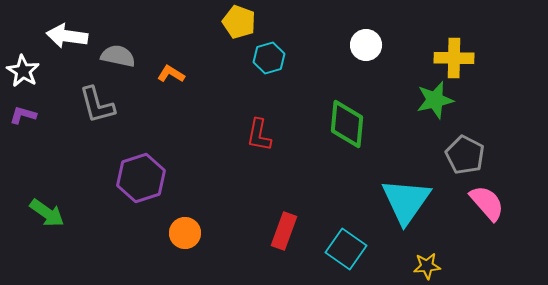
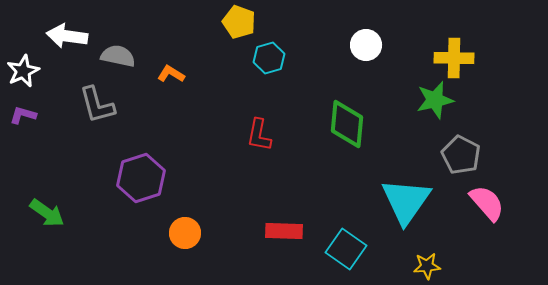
white star: rotated 16 degrees clockwise
gray pentagon: moved 4 px left
red rectangle: rotated 72 degrees clockwise
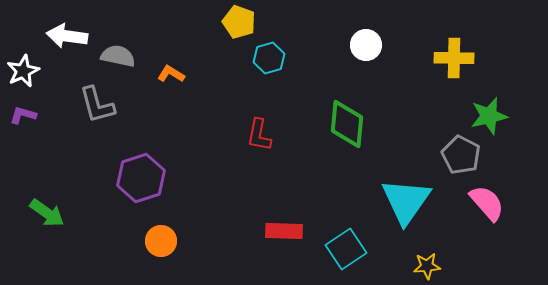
green star: moved 54 px right, 16 px down
orange circle: moved 24 px left, 8 px down
cyan square: rotated 21 degrees clockwise
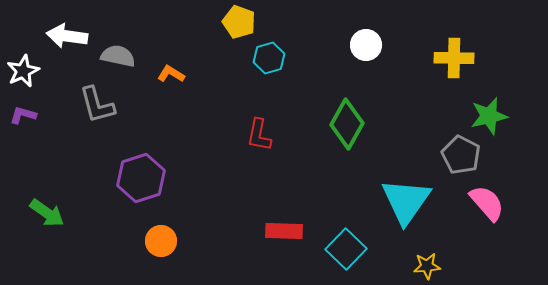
green diamond: rotated 24 degrees clockwise
cyan square: rotated 12 degrees counterclockwise
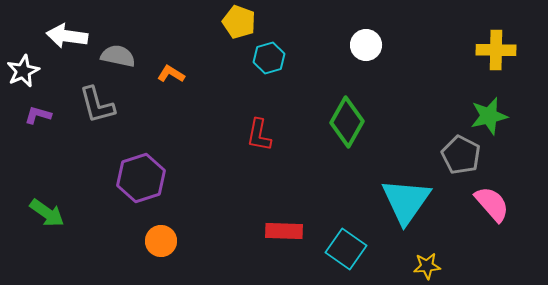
yellow cross: moved 42 px right, 8 px up
purple L-shape: moved 15 px right
green diamond: moved 2 px up
pink semicircle: moved 5 px right, 1 px down
cyan square: rotated 9 degrees counterclockwise
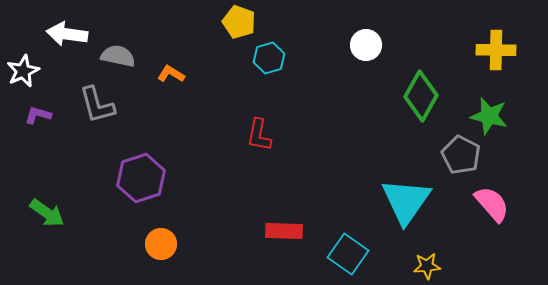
white arrow: moved 2 px up
green star: rotated 27 degrees clockwise
green diamond: moved 74 px right, 26 px up
orange circle: moved 3 px down
cyan square: moved 2 px right, 5 px down
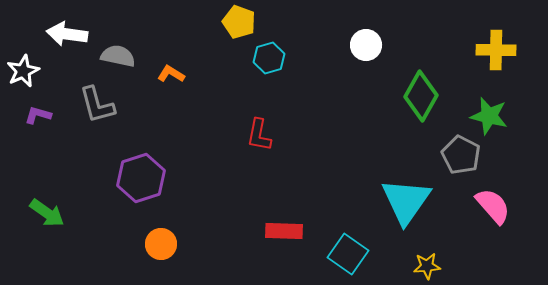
pink semicircle: moved 1 px right, 2 px down
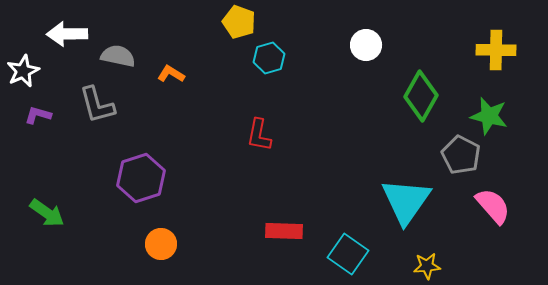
white arrow: rotated 9 degrees counterclockwise
